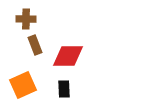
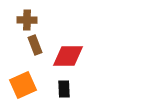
brown cross: moved 1 px right, 1 px down
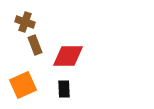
brown cross: moved 2 px left, 2 px down; rotated 18 degrees clockwise
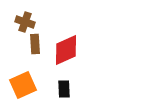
brown rectangle: moved 1 px up; rotated 18 degrees clockwise
red diamond: moved 2 px left, 6 px up; rotated 24 degrees counterclockwise
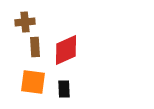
brown cross: rotated 24 degrees counterclockwise
brown rectangle: moved 3 px down
orange square: moved 10 px right, 3 px up; rotated 32 degrees clockwise
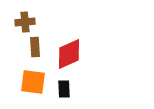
red diamond: moved 3 px right, 4 px down
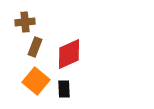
brown rectangle: rotated 24 degrees clockwise
orange square: moved 3 px right, 1 px up; rotated 32 degrees clockwise
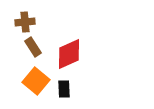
brown rectangle: moved 2 px left; rotated 54 degrees counterclockwise
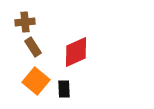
red diamond: moved 7 px right, 2 px up
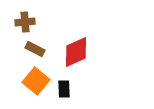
brown rectangle: moved 2 px right, 2 px down; rotated 30 degrees counterclockwise
